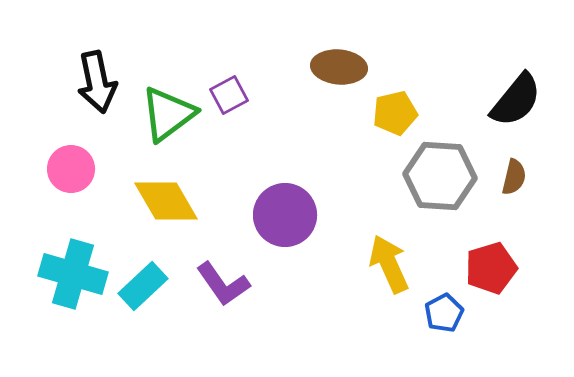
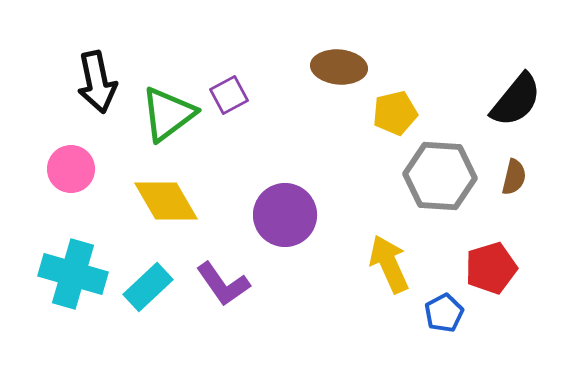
cyan rectangle: moved 5 px right, 1 px down
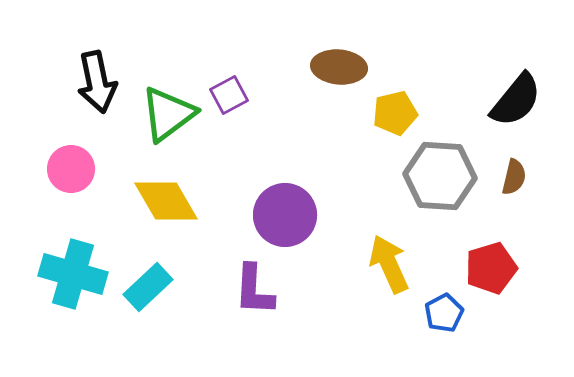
purple L-shape: moved 31 px right, 6 px down; rotated 38 degrees clockwise
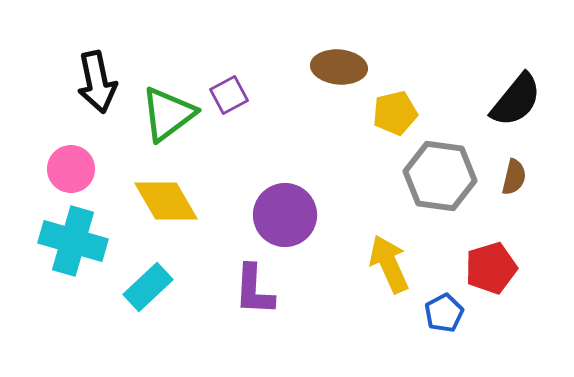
gray hexagon: rotated 4 degrees clockwise
cyan cross: moved 33 px up
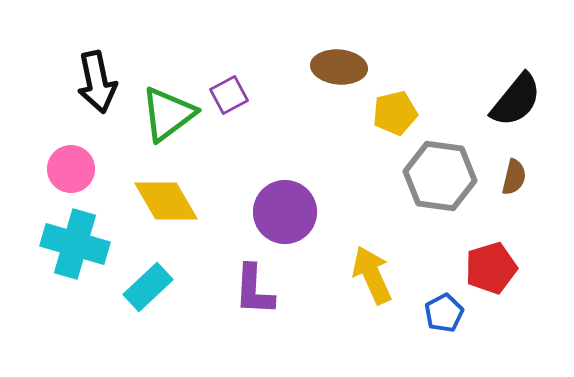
purple circle: moved 3 px up
cyan cross: moved 2 px right, 3 px down
yellow arrow: moved 17 px left, 11 px down
